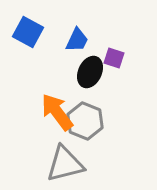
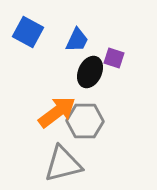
orange arrow: rotated 90 degrees clockwise
gray hexagon: rotated 21 degrees counterclockwise
gray triangle: moved 2 px left
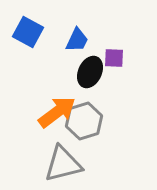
purple square: rotated 15 degrees counterclockwise
gray hexagon: moved 1 px left; rotated 18 degrees counterclockwise
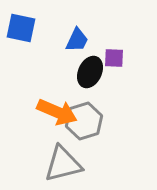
blue square: moved 7 px left, 4 px up; rotated 16 degrees counterclockwise
orange arrow: rotated 60 degrees clockwise
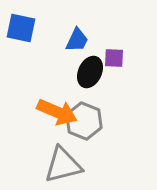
gray hexagon: rotated 21 degrees counterclockwise
gray triangle: moved 1 px down
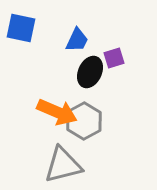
purple square: rotated 20 degrees counterclockwise
gray hexagon: rotated 9 degrees clockwise
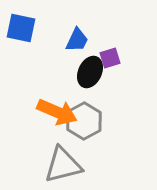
purple square: moved 4 px left
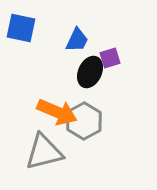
gray triangle: moved 19 px left, 13 px up
